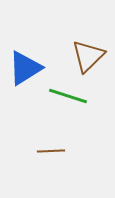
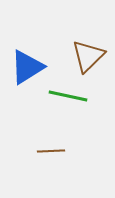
blue triangle: moved 2 px right, 1 px up
green line: rotated 6 degrees counterclockwise
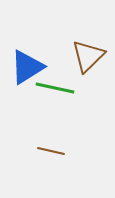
green line: moved 13 px left, 8 px up
brown line: rotated 16 degrees clockwise
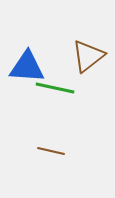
brown triangle: rotated 6 degrees clockwise
blue triangle: rotated 36 degrees clockwise
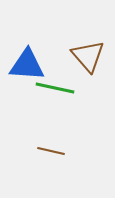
brown triangle: rotated 33 degrees counterclockwise
blue triangle: moved 2 px up
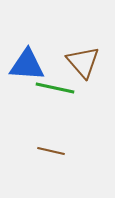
brown triangle: moved 5 px left, 6 px down
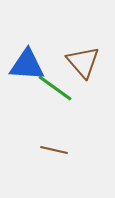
green line: rotated 24 degrees clockwise
brown line: moved 3 px right, 1 px up
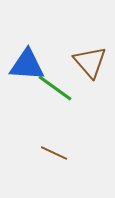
brown triangle: moved 7 px right
brown line: moved 3 px down; rotated 12 degrees clockwise
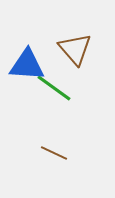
brown triangle: moved 15 px left, 13 px up
green line: moved 1 px left
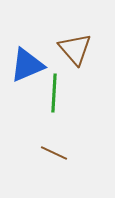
blue triangle: rotated 27 degrees counterclockwise
green line: moved 5 px down; rotated 57 degrees clockwise
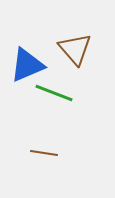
green line: rotated 72 degrees counterclockwise
brown line: moved 10 px left; rotated 16 degrees counterclockwise
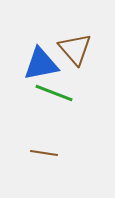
blue triangle: moved 14 px right, 1 px up; rotated 12 degrees clockwise
